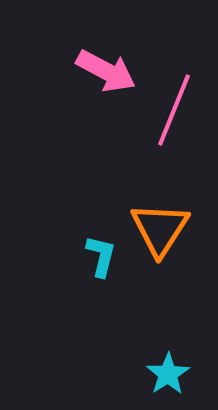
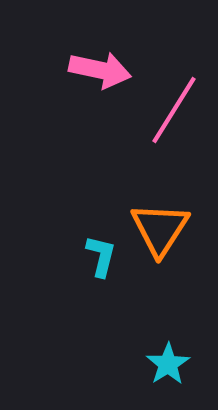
pink arrow: moved 6 px left, 1 px up; rotated 16 degrees counterclockwise
pink line: rotated 10 degrees clockwise
cyan star: moved 10 px up
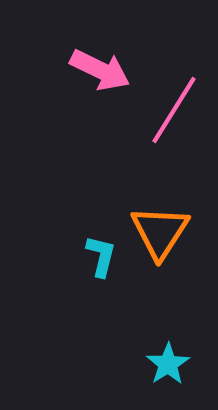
pink arrow: rotated 14 degrees clockwise
orange triangle: moved 3 px down
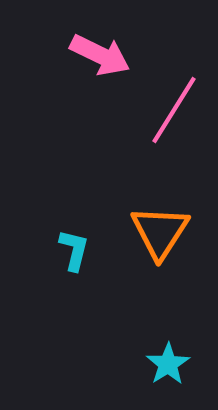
pink arrow: moved 15 px up
cyan L-shape: moved 27 px left, 6 px up
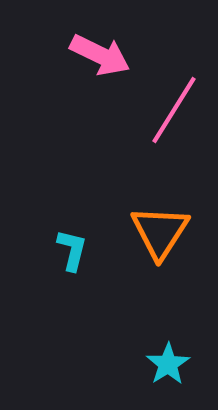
cyan L-shape: moved 2 px left
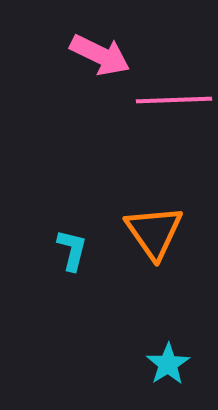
pink line: moved 10 px up; rotated 56 degrees clockwise
orange triangle: moved 6 px left; rotated 8 degrees counterclockwise
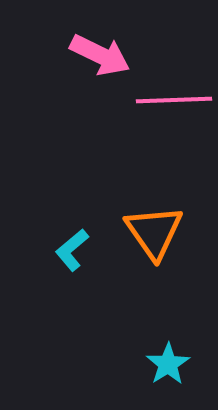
cyan L-shape: rotated 144 degrees counterclockwise
